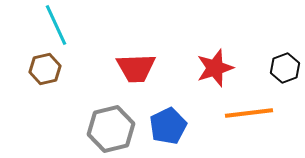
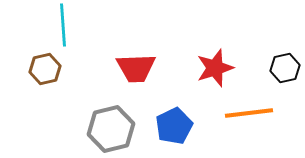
cyan line: moved 7 px right; rotated 21 degrees clockwise
black hexagon: rotated 8 degrees clockwise
blue pentagon: moved 6 px right
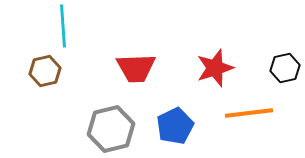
cyan line: moved 1 px down
brown hexagon: moved 2 px down
blue pentagon: moved 1 px right
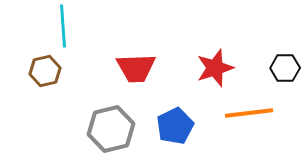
black hexagon: rotated 12 degrees clockwise
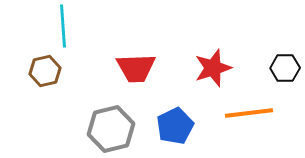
red star: moved 2 px left
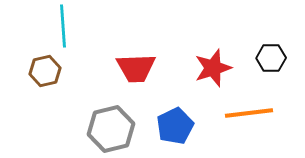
black hexagon: moved 14 px left, 10 px up
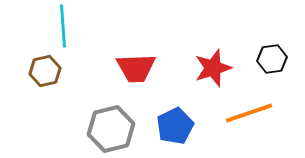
black hexagon: moved 1 px right, 1 px down; rotated 8 degrees counterclockwise
orange line: rotated 12 degrees counterclockwise
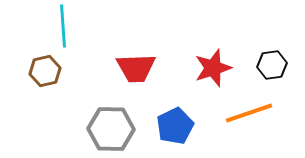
black hexagon: moved 6 px down
gray hexagon: rotated 15 degrees clockwise
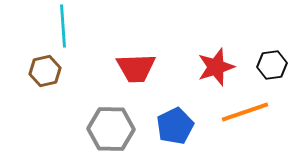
red star: moved 3 px right, 1 px up
orange line: moved 4 px left, 1 px up
